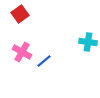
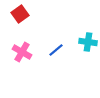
blue line: moved 12 px right, 11 px up
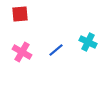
red square: rotated 30 degrees clockwise
cyan cross: rotated 18 degrees clockwise
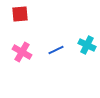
cyan cross: moved 1 px left, 3 px down
blue line: rotated 14 degrees clockwise
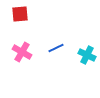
cyan cross: moved 10 px down
blue line: moved 2 px up
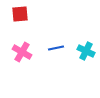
blue line: rotated 14 degrees clockwise
cyan cross: moved 1 px left, 4 px up
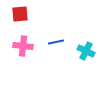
blue line: moved 6 px up
pink cross: moved 1 px right, 6 px up; rotated 24 degrees counterclockwise
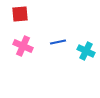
blue line: moved 2 px right
pink cross: rotated 18 degrees clockwise
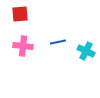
pink cross: rotated 18 degrees counterclockwise
